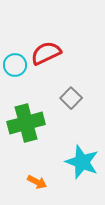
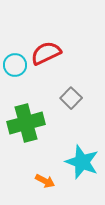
orange arrow: moved 8 px right, 1 px up
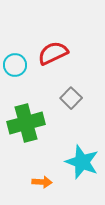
red semicircle: moved 7 px right
orange arrow: moved 3 px left, 1 px down; rotated 24 degrees counterclockwise
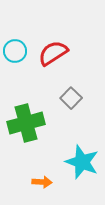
red semicircle: rotated 8 degrees counterclockwise
cyan circle: moved 14 px up
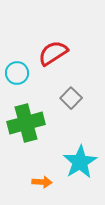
cyan circle: moved 2 px right, 22 px down
cyan star: moved 2 px left; rotated 20 degrees clockwise
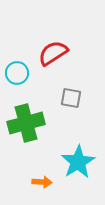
gray square: rotated 35 degrees counterclockwise
cyan star: moved 2 px left
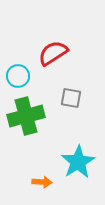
cyan circle: moved 1 px right, 3 px down
green cross: moved 7 px up
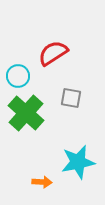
green cross: moved 3 px up; rotated 33 degrees counterclockwise
cyan star: rotated 20 degrees clockwise
